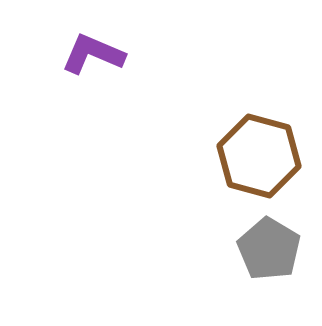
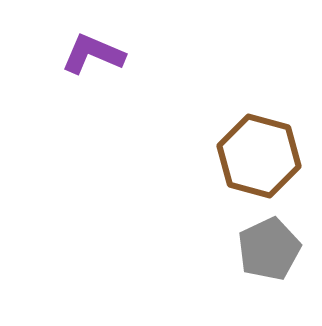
gray pentagon: rotated 16 degrees clockwise
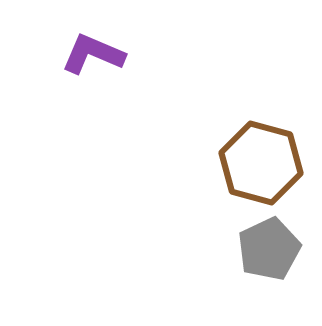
brown hexagon: moved 2 px right, 7 px down
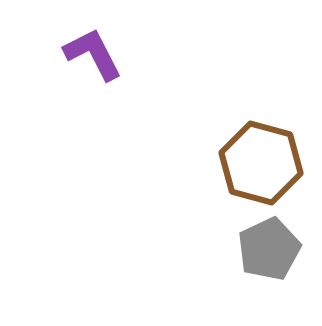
purple L-shape: rotated 40 degrees clockwise
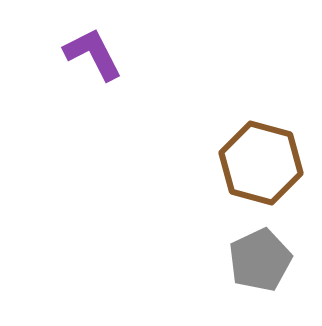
gray pentagon: moved 9 px left, 11 px down
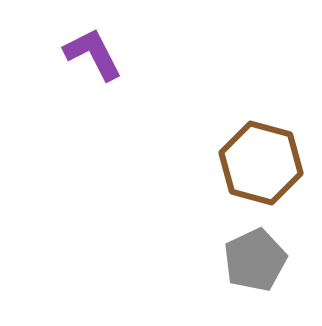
gray pentagon: moved 5 px left
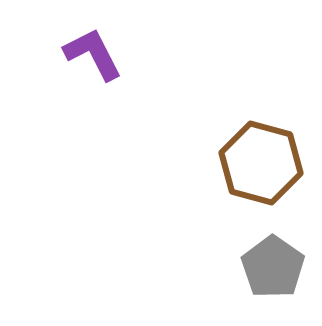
gray pentagon: moved 18 px right, 7 px down; rotated 12 degrees counterclockwise
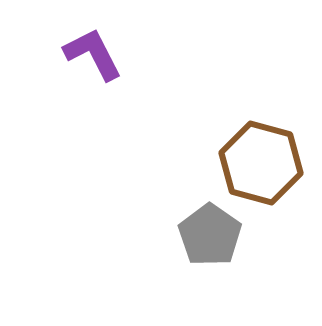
gray pentagon: moved 63 px left, 32 px up
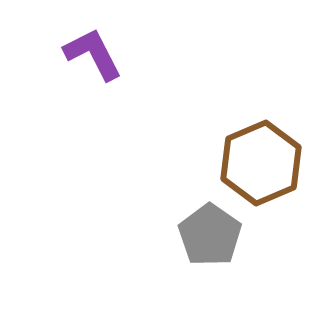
brown hexagon: rotated 22 degrees clockwise
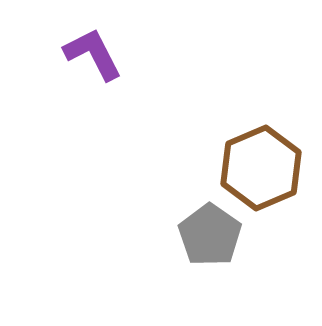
brown hexagon: moved 5 px down
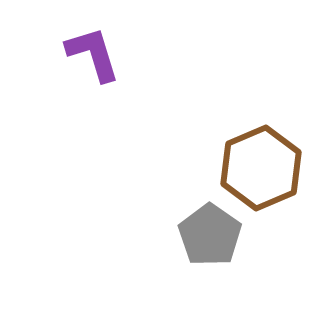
purple L-shape: rotated 10 degrees clockwise
